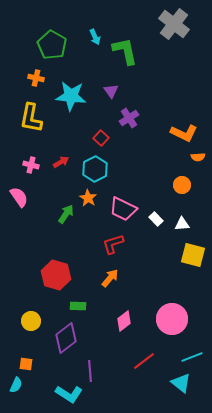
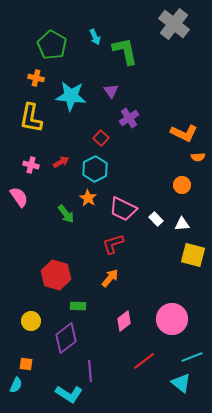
green arrow: rotated 108 degrees clockwise
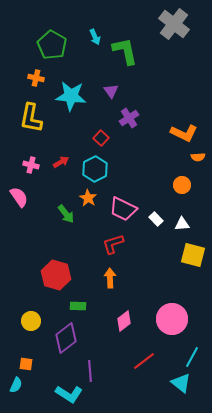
orange arrow: rotated 42 degrees counterclockwise
cyan line: rotated 40 degrees counterclockwise
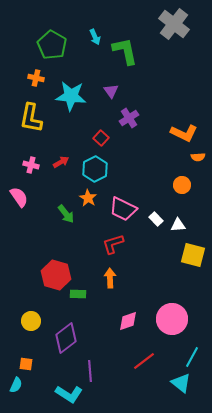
white triangle: moved 4 px left, 1 px down
green rectangle: moved 12 px up
pink diamond: moved 4 px right; rotated 20 degrees clockwise
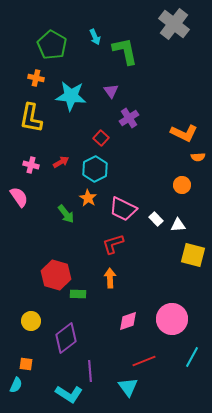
red line: rotated 15 degrees clockwise
cyan triangle: moved 53 px left, 4 px down; rotated 15 degrees clockwise
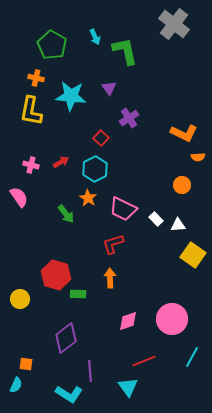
purple triangle: moved 2 px left, 3 px up
yellow L-shape: moved 7 px up
yellow square: rotated 20 degrees clockwise
yellow circle: moved 11 px left, 22 px up
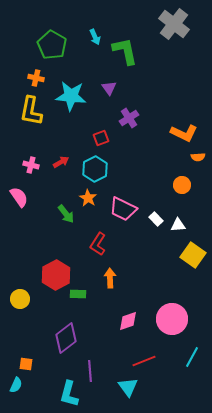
red square: rotated 28 degrees clockwise
red L-shape: moved 15 px left; rotated 40 degrees counterclockwise
red hexagon: rotated 16 degrees clockwise
cyan L-shape: rotated 72 degrees clockwise
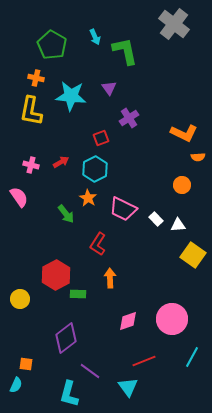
purple line: rotated 50 degrees counterclockwise
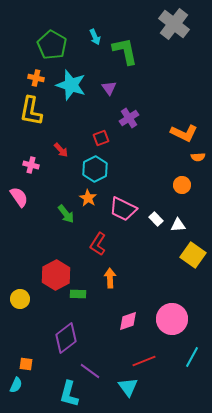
cyan star: moved 11 px up; rotated 12 degrees clockwise
red arrow: moved 12 px up; rotated 77 degrees clockwise
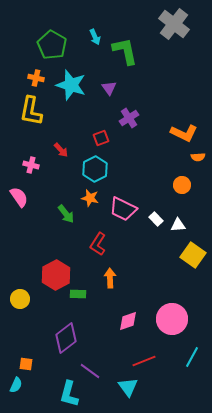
orange star: moved 2 px right; rotated 18 degrees counterclockwise
